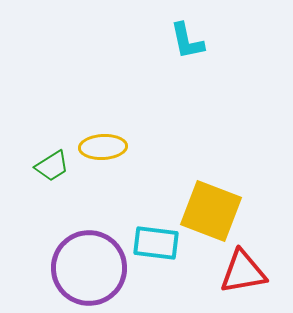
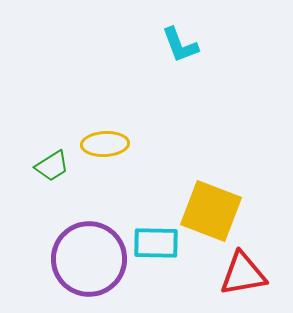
cyan L-shape: moved 7 px left, 4 px down; rotated 9 degrees counterclockwise
yellow ellipse: moved 2 px right, 3 px up
cyan rectangle: rotated 6 degrees counterclockwise
purple circle: moved 9 px up
red triangle: moved 2 px down
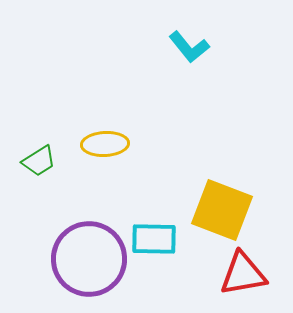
cyan L-shape: moved 9 px right, 2 px down; rotated 18 degrees counterclockwise
green trapezoid: moved 13 px left, 5 px up
yellow square: moved 11 px right, 1 px up
cyan rectangle: moved 2 px left, 4 px up
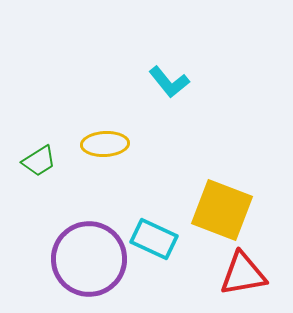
cyan L-shape: moved 20 px left, 35 px down
cyan rectangle: rotated 24 degrees clockwise
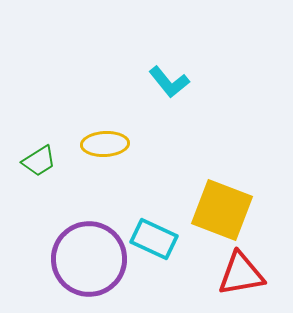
red triangle: moved 2 px left
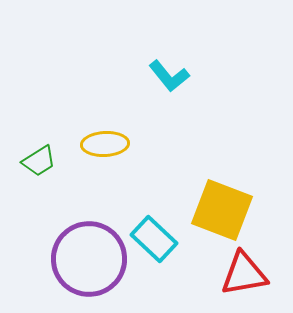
cyan L-shape: moved 6 px up
cyan rectangle: rotated 18 degrees clockwise
red triangle: moved 3 px right
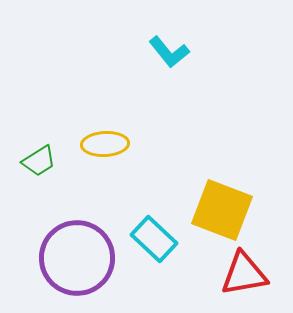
cyan L-shape: moved 24 px up
purple circle: moved 12 px left, 1 px up
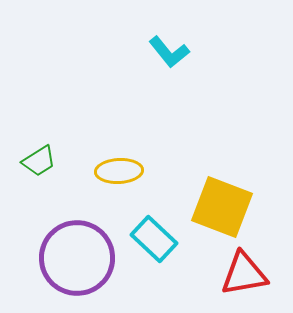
yellow ellipse: moved 14 px right, 27 px down
yellow square: moved 3 px up
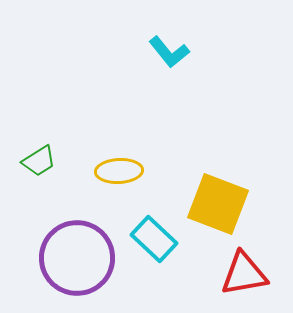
yellow square: moved 4 px left, 3 px up
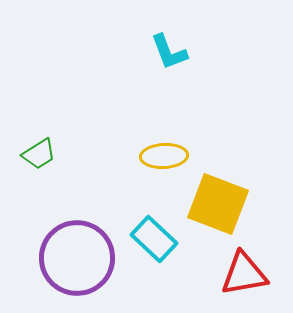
cyan L-shape: rotated 18 degrees clockwise
green trapezoid: moved 7 px up
yellow ellipse: moved 45 px right, 15 px up
